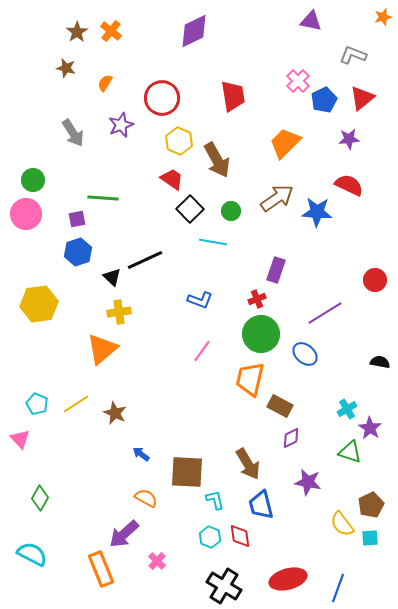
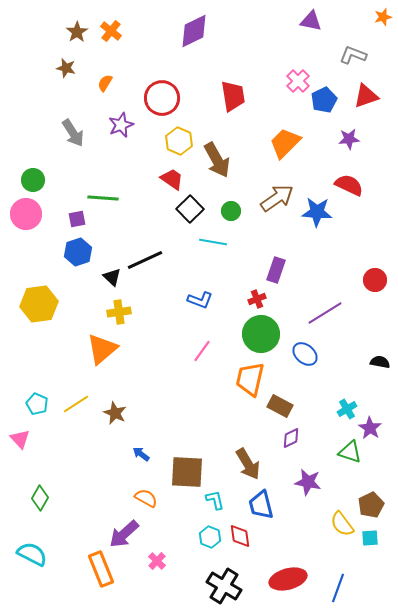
red triangle at (362, 98): moved 4 px right, 2 px up; rotated 20 degrees clockwise
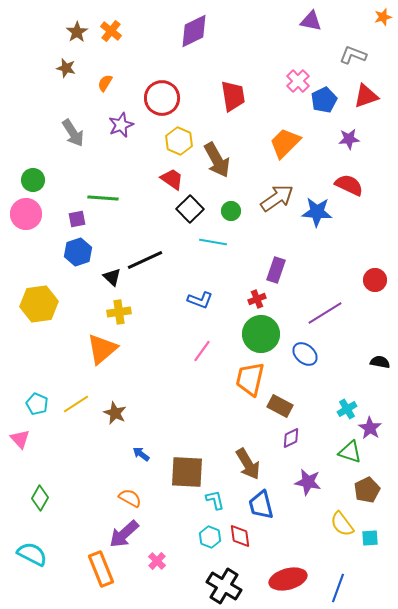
orange semicircle at (146, 498): moved 16 px left
brown pentagon at (371, 505): moved 4 px left, 15 px up
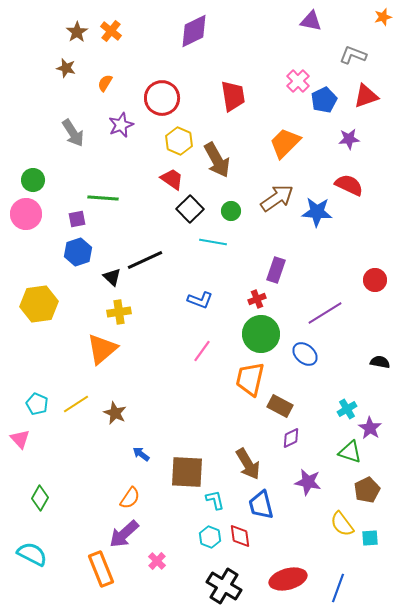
orange semicircle at (130, 498): rotated 95 degrees clockwise
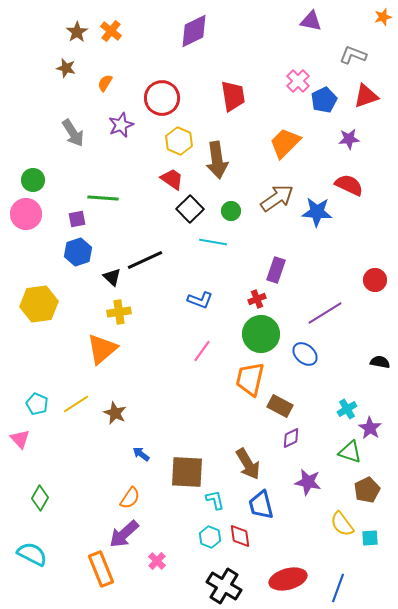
brown arrow at (217, 160): rotated 21 degrees clockwise
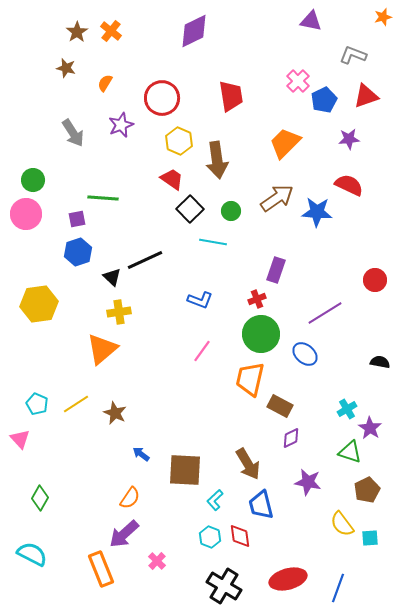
red trapezoid at (233, 96): moved 2 px left
brown square at (187, 472): moved 2 px left, 2 px up
cyan L-shape at (215, 500): rotated 120 degrees counterclockwise
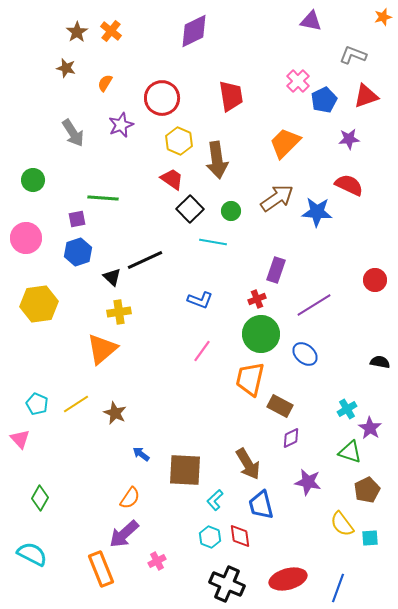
pink circle at (26, 214): moved 24 px down
purple line at (325, 313): moved 11 px left, 8 px up
pink cross at (157, 561): rotated 18 degrees clockwise
black cross at (224, 586): moved 3 px right, 2 px up; rotated 8 degrees counterclockwise
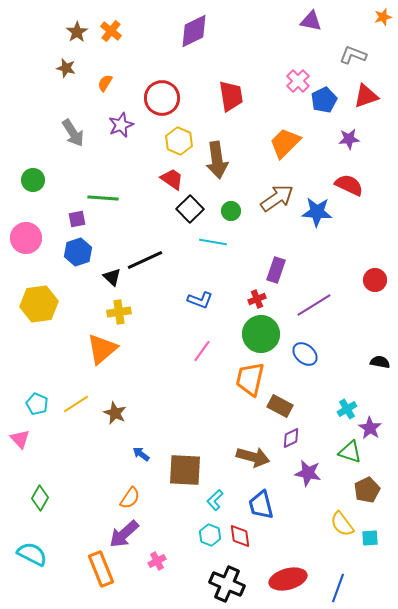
brown arrow at (248, 464): moved 5 px right, 7 px up; rotated 44 degrees counterclockwise
purple star at (308, 482): moved 9 px up
cyan hexagon at (210, 537): moved 2 px up
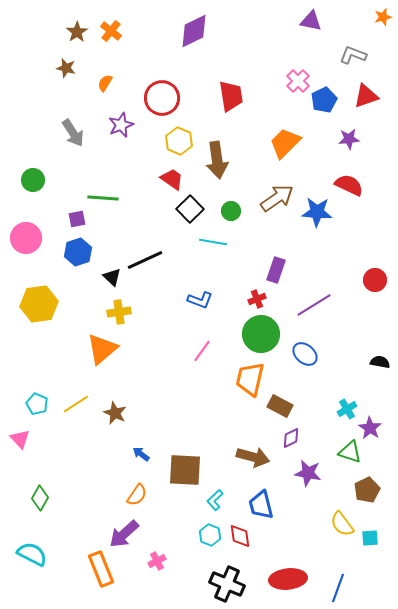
orange semicircle at (130, 498): moved 7 px right, 3 px up
red ellipse at (288, 579): rotated 9 degrees clockwise
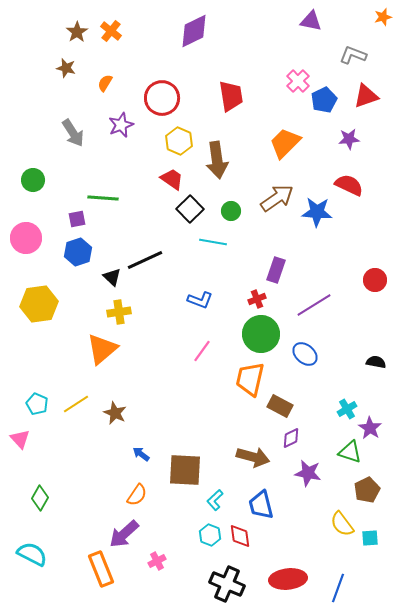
black semicircle at (380, 362): moved 4 px left
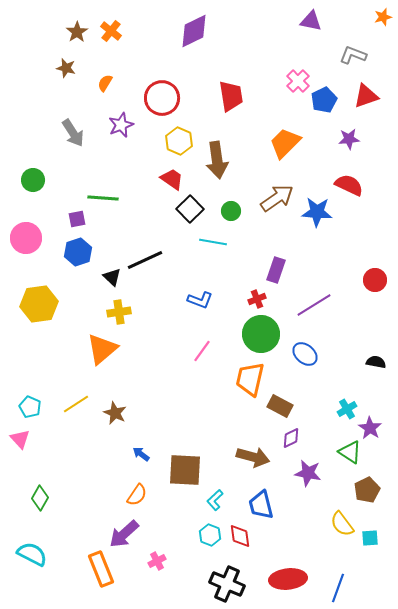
cyan pentagon at (37, 404): moved 7 px left, 3 px down
green triangle at (350, 452): rotated 15 degrees clockwise
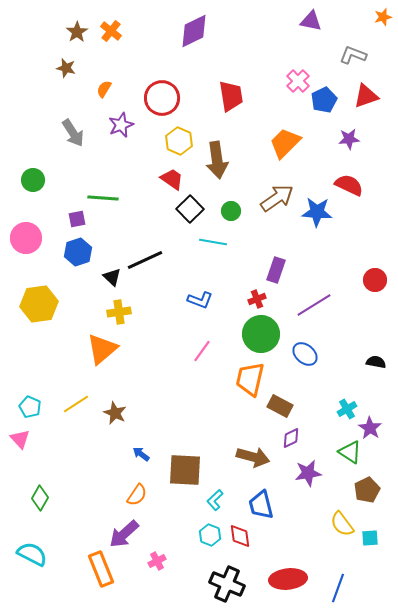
orange semicircle at (105, 83): moved 1 px left, 6 px down
purple star at (308, 473): rotated 20 degrees counterclockwise
